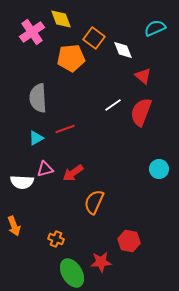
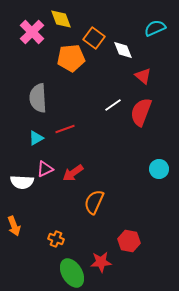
pink cross: rotated 10 degrees counterclockwise
pink triangle: rotated 12 degrees counterclockwise
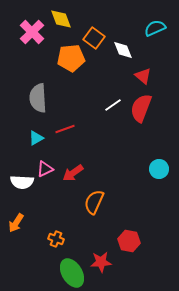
red semicircle: moved 4 px up
orange arrow: moved 2 px right, 3 px up; rotated 54 degrees clockwise
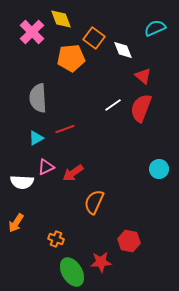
pink triangle: moved 1 px right, 2 px up
green ellipse: moved 1 px up
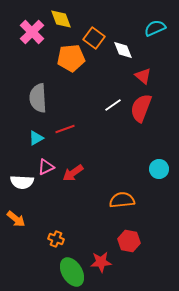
orange semicircle: moved 28 px right, 2 px up; rotated 60 degrees clockwise
orange arrow: moved 4 px up; rotated 84 degrees counterclockwise
